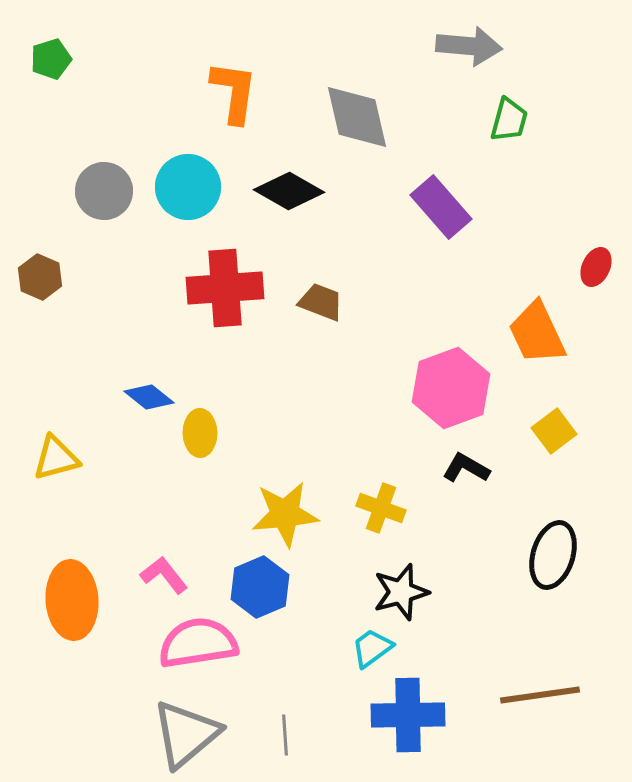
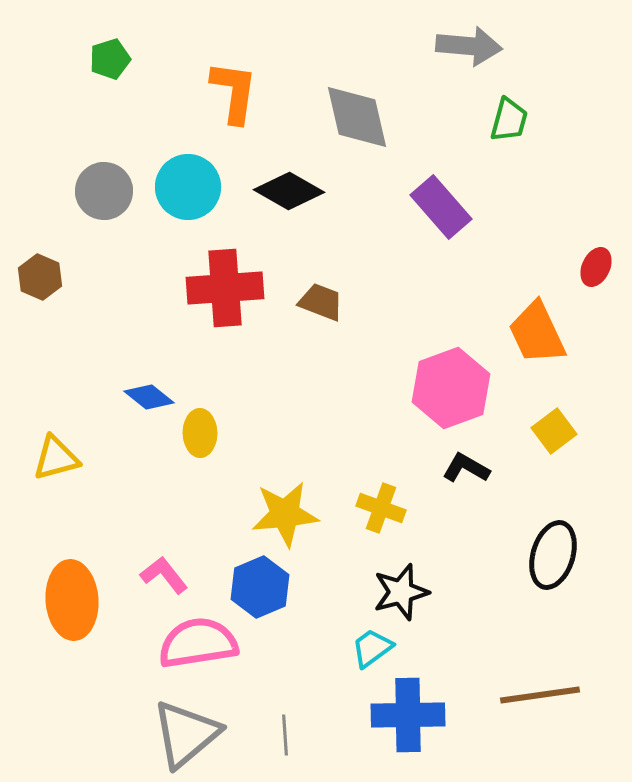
green pentagon: moved 59 px right
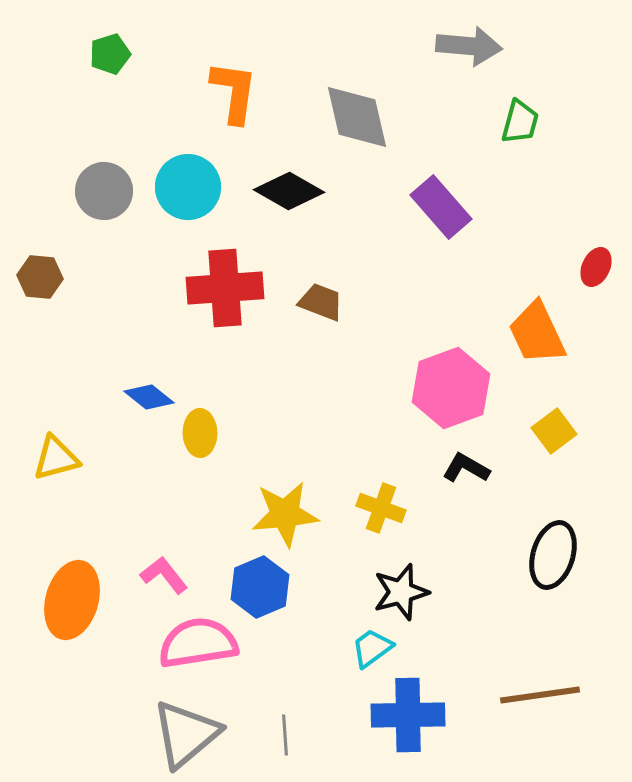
green pentagon: moved 5 px up
green trapezoid: moved 11 px right, 2 px down
brown hexagon: rotated 18 degrees counterclockwise
orange ellipse: rotated 20 degrees clockwise
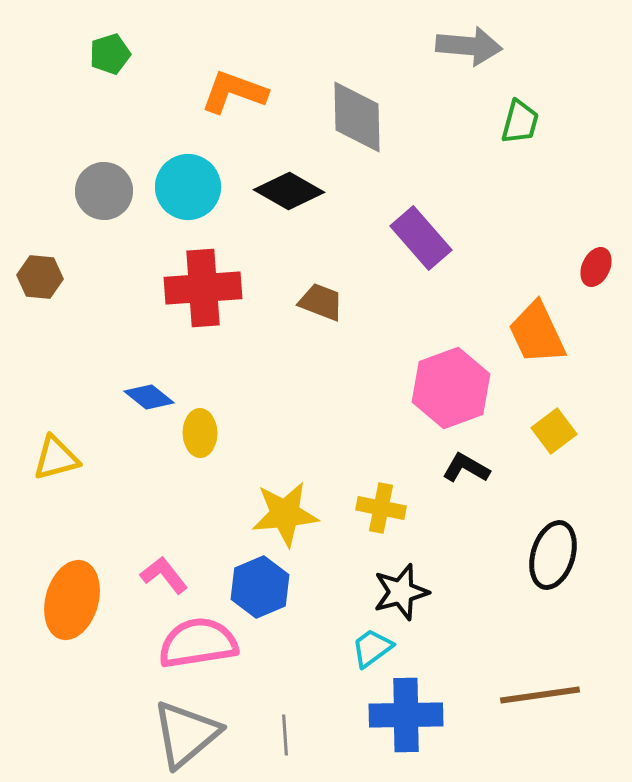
orange L-shape: rotated 78 degrees counterclockwise
gray diamond: rotated 12 degrees clockwise
purple rectangle: moved 20 px left, 31 px down
red cross: moved 22 px left
yellow cross: rotated 9 degrees counterclockwise
blue cross: moved 2 px left
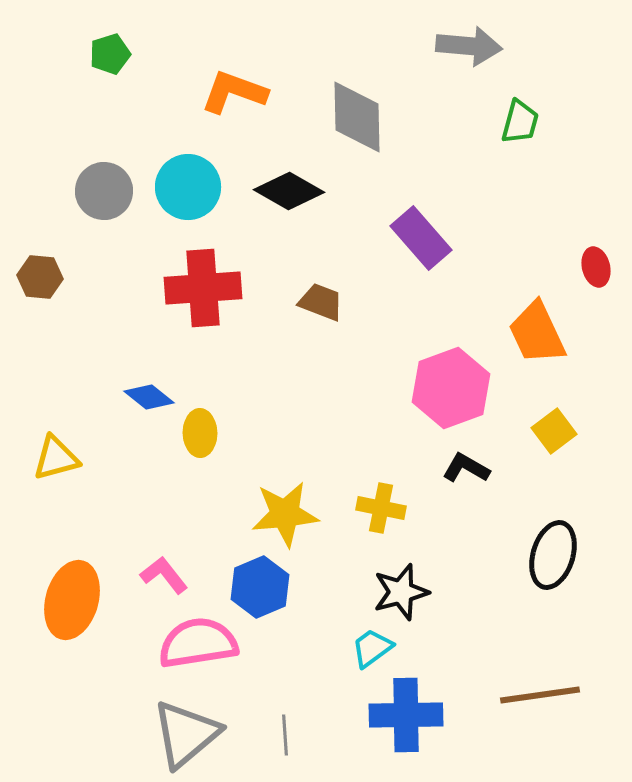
red ellipse: rotated 39 degrees counterclockwise
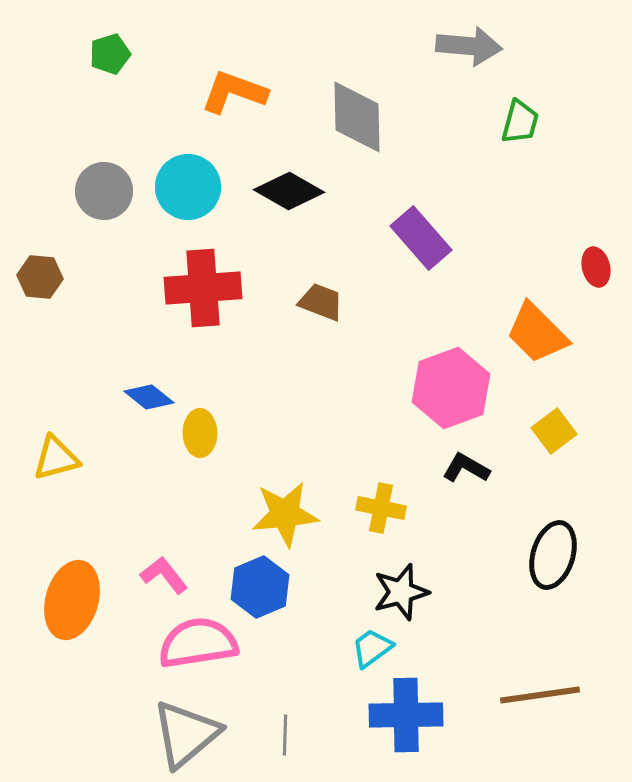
orange trapezoid: rotated 20 degrees counterclockwise
gray line: rotated 6 degrees clockwise
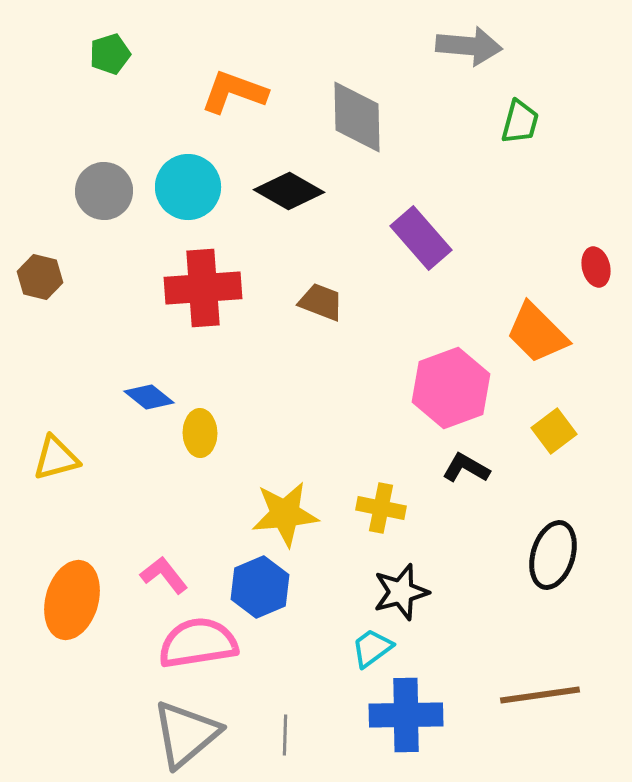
brown hexagon: rotated 9 degrees clockwise
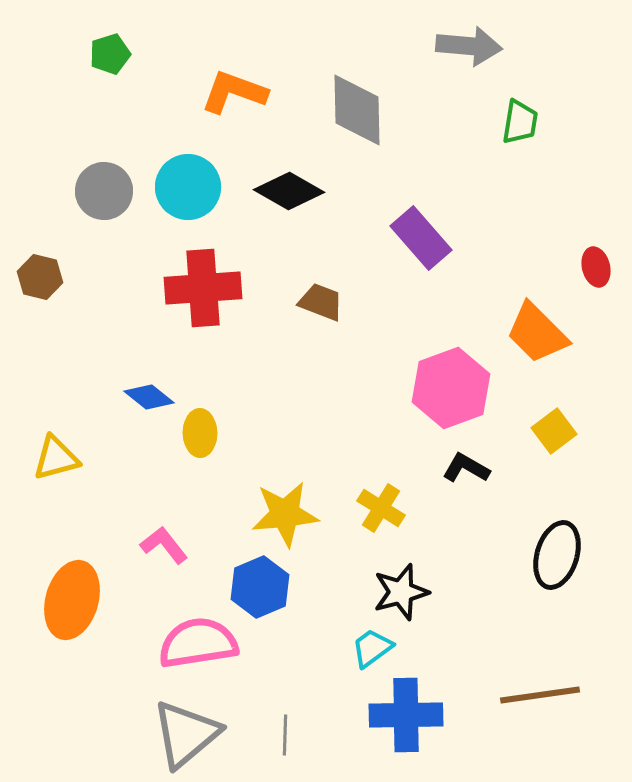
gray diamond: moved 7 px up
green trapezoid: rotated 6 degrees counterclockwise
yellow cross: rotated 21 degrees clockwise
black ellipse: moved 4 px right
pink L-shape: moved 30 px up
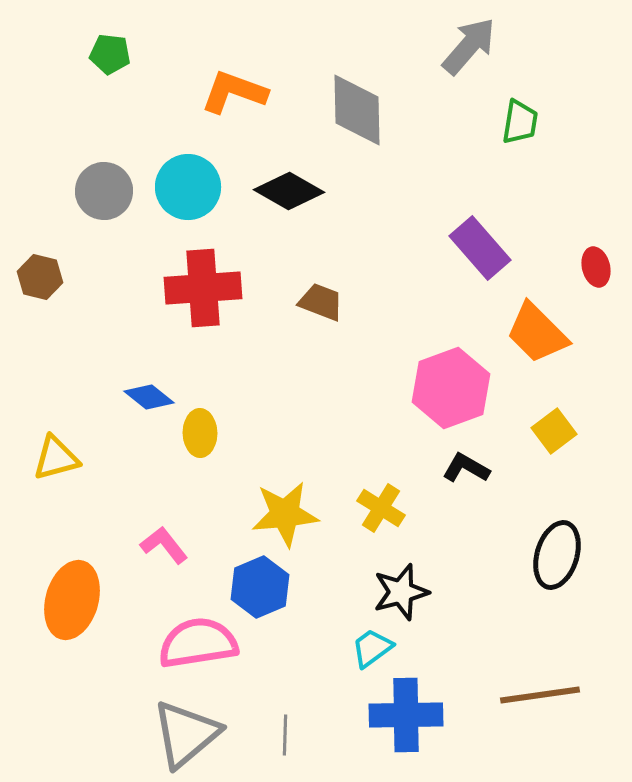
gray arrow: rotated 54 degrees counterclockwise
green pentagon: rotated 24 degrees clockwise
purple rectangle: moved 59 px right, 10 px down
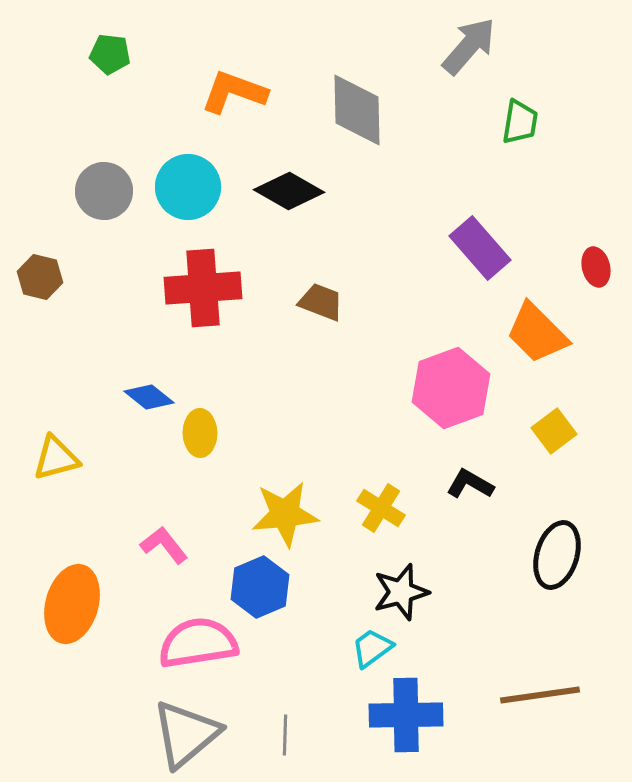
black L-shape: moved 4 px right, 16 px down
orange ellipse: moved 4 px down
